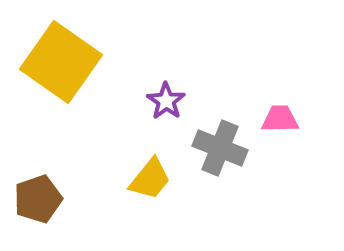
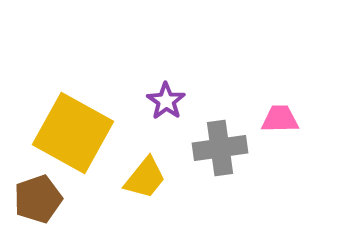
yellow square: moved 12 px right, 71 px down; rotated 6 degrees counterclockwise
gray cross: rotated 30 degrees counterclockwise
yellow trapezoid: moved 5 px left, 1 px up
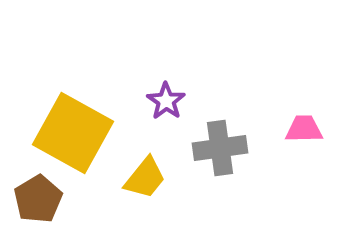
pink trapezoid: moved 24 px right, 10 px down
brown pentagon: rotated 12 degrees counterclockwise
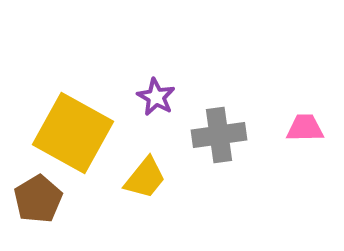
purple star: moved 10 px left, 4 px up; rotated 6 degrees counterclockwise
pink trapezoid: moved 1 px right, 1 px up
gray cross: moved 1 px left, 13 px up
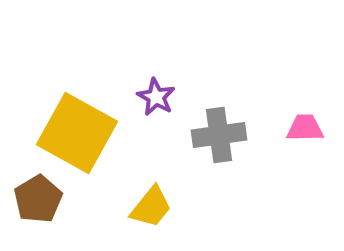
yellow square: moved 4 px right
yellow trapezoid: moved 6 px right, 29 px down
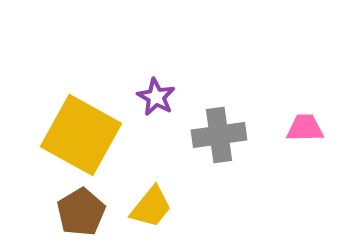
yellow square: moved 4 px right, 2 px down
brown pentagon: moved 43 px right, 13 px down
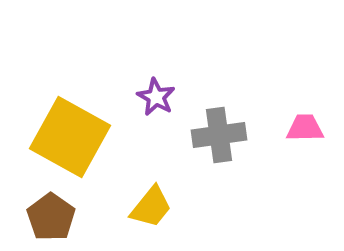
yellow square: moved 11 px left, 2 px down
brown pentagon: moved 30 px left, 5 px down; rotated 6 degrees counterclockwise
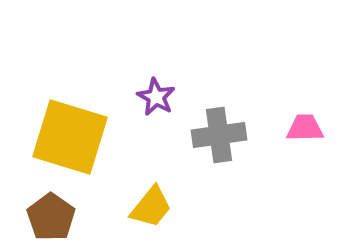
yellow square: rotated 12 degrees counterclockwise
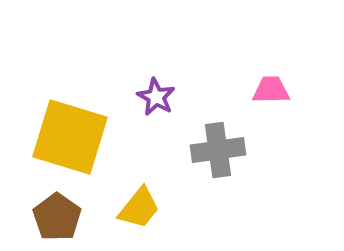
pink trapezoid: moved 34 px left, 38 px up
gray cross: moved 1 px left, 15 px down
yellow trapezoid: moved 12 px left, 1 px down
brown pentagon: moved 6 px right
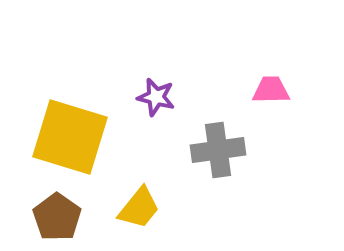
purple star: rotated 15 degrees counterclockwise
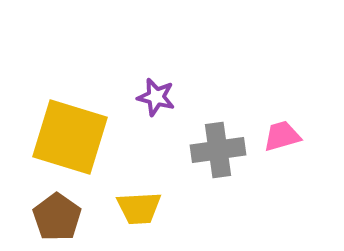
pink trapezoid: moved 11 px right, 46 px down; rotated 15 degrees counterclockwise
yellow trapezoid: rotated 48 degrees clockwise
